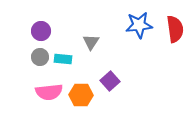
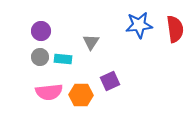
purple square: rotated 18 degrees clockwise
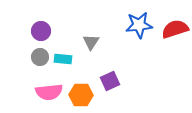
red semicircle: rotated 100 degrees counterclockwise
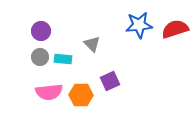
gray triangle: moved 1 px right, 2 px down; rotated 18 degrees counterclockwise
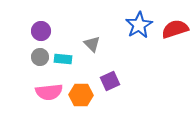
blue star: rotated 24 degrees counterclockwise
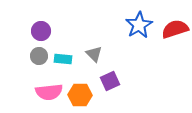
gray triangle: moved 2 px right, 10 px down
gray circle: moved 1 px left, 1 px up
orange hexagon: moved 1 px left
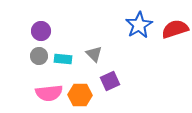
pink semicircle: moved 1 px down
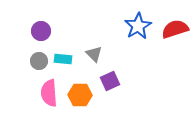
blue star: moved 1 px left, 1 px down
gray circle: moved 5 px down
pink semicircle: rotated 92 degrees clockwise
